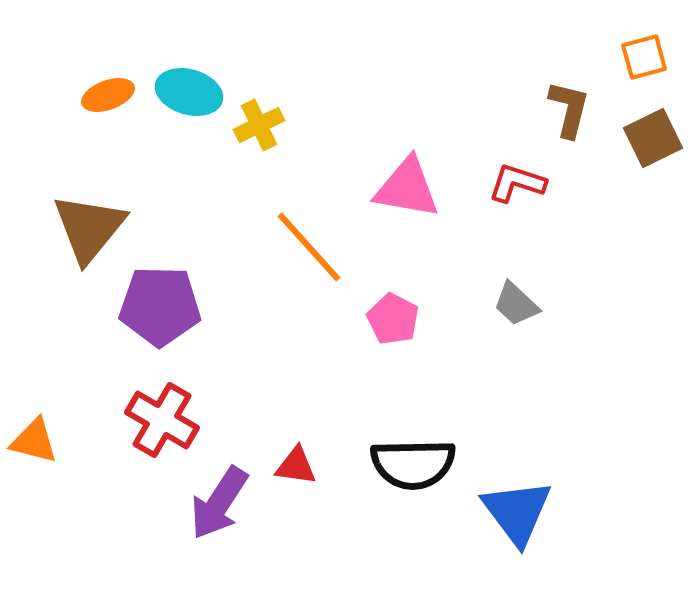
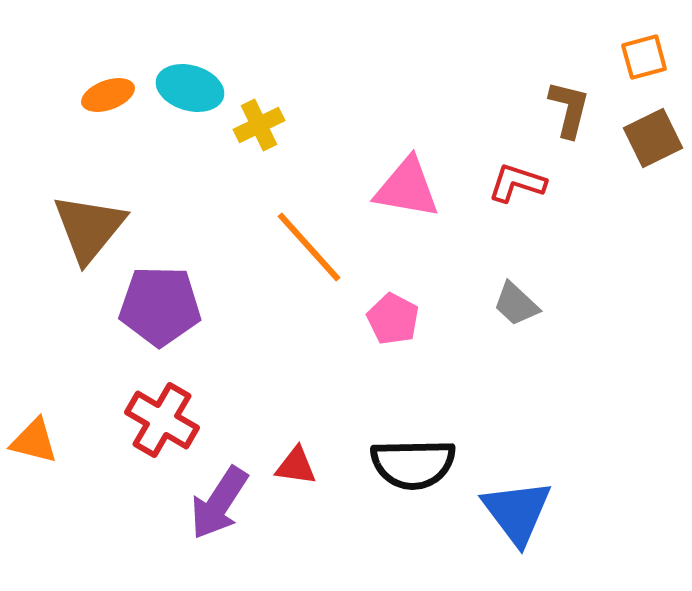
cyan ellipse: moved 1 px right, 4 px up
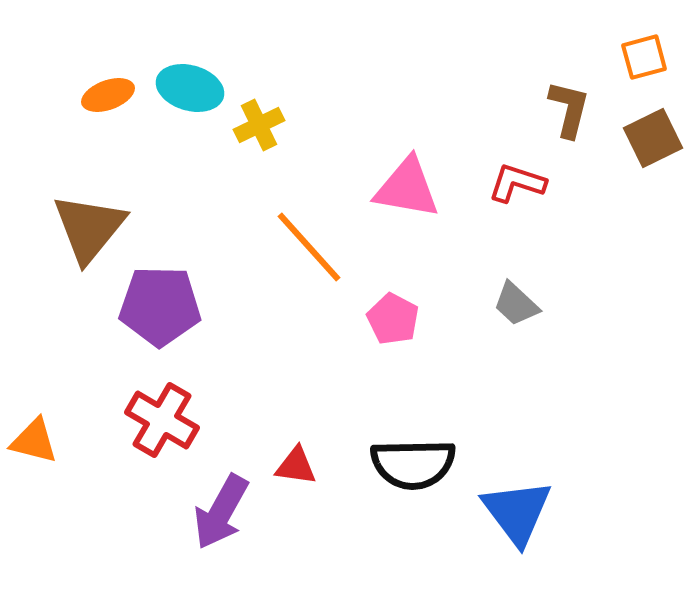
purple arrow: moved 2 px right, 9 px down; rotated 4 degrees counterclockwise
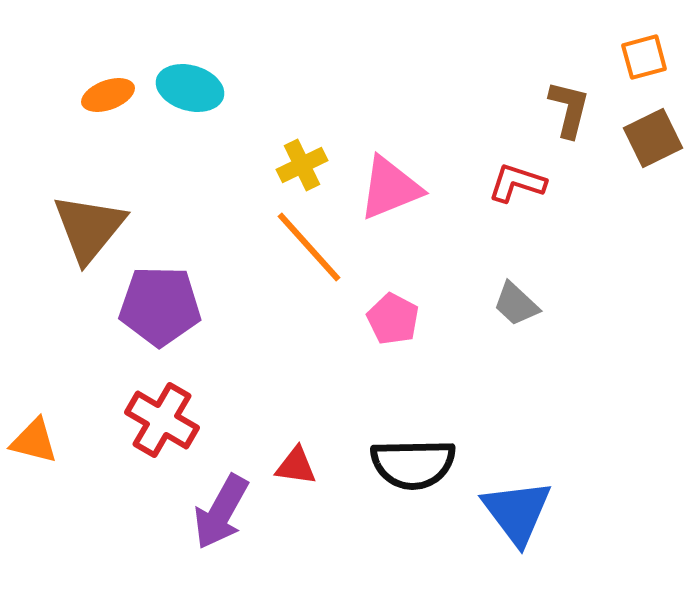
yellow cross: moved 43 px right, 40 px down
pink triangle: moved 17 px left; rotated 32 degrees counterclockwise
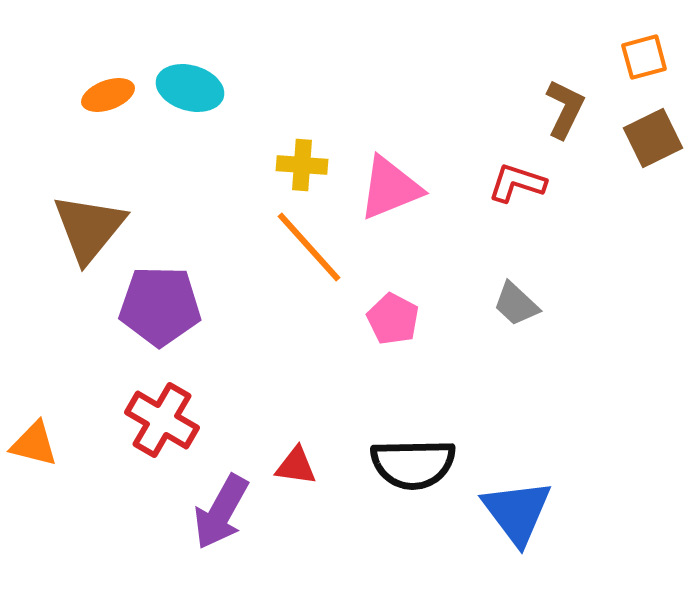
brown L-shape: moved 4 px left; rotated 12 degrees clockwise
yellow cross: rotated 30 degrees clockwise
orange triangle: moved 3 px down
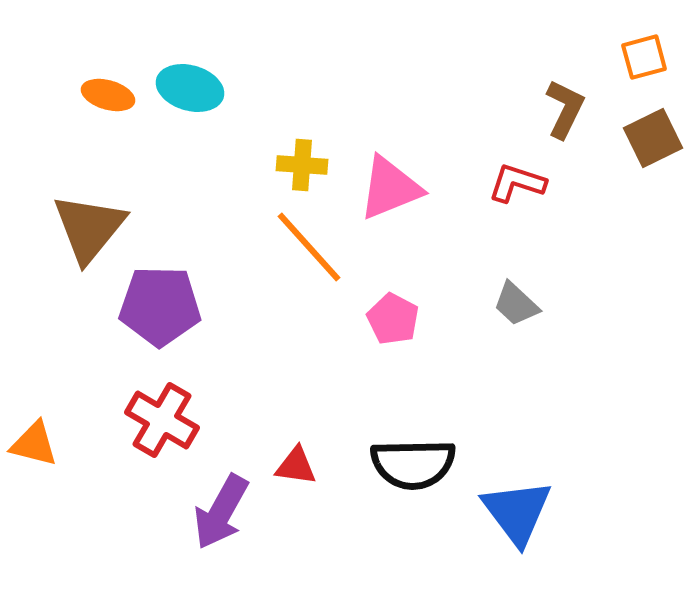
orange ellipse: rotated 36 degrees clockwise
